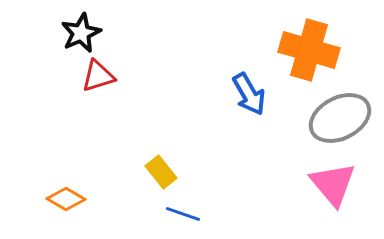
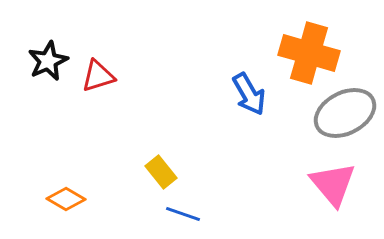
black star: moved 33 px left, 28 px down
orange cross: moved 3 px down
gray ellipse: moved 5 px right, 5 px up
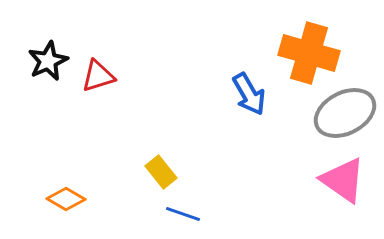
pink triangle: moved 10 px right, 4 px up; rotated 15 degrees counterclockwise
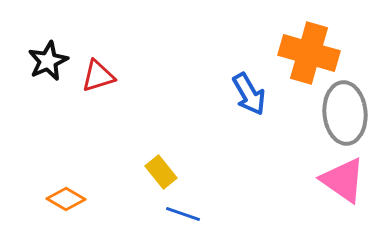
gray ellipse: rotated 68 degrees counterclockwise
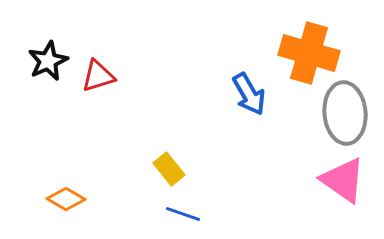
yellow rectangle: moved 8 px right, 3 px up
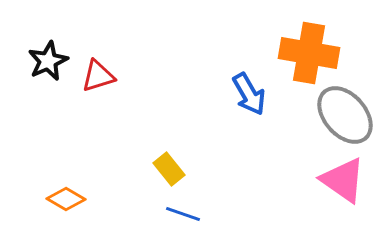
orange cross: rotated 6 degrees counterclockwise
gray ellipse: moved 2 px down; rotated 36 degrees counterclockwise
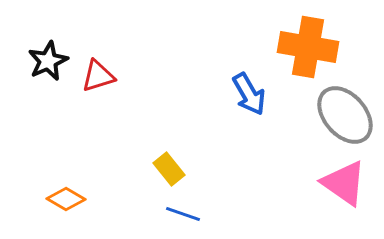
orange cross: moved 1 px left, 6 px up
pink triangle: moved 1 px right, 3 px down
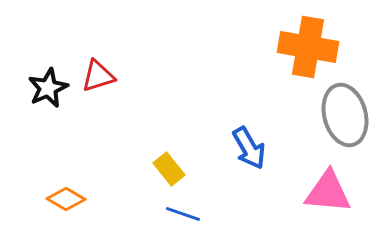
black star: moved 27 px down
blue arrow: moved 54 px down
gray ellipse: rotated 26 degrees clockwise
pink triangle: moved 16 px left, 9 px down; rotated 30 degrees counterclockwise
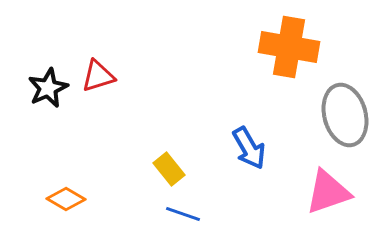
orange cross: moved 19 px left
pink triangle: rotated 24 degrees counterclockwise
